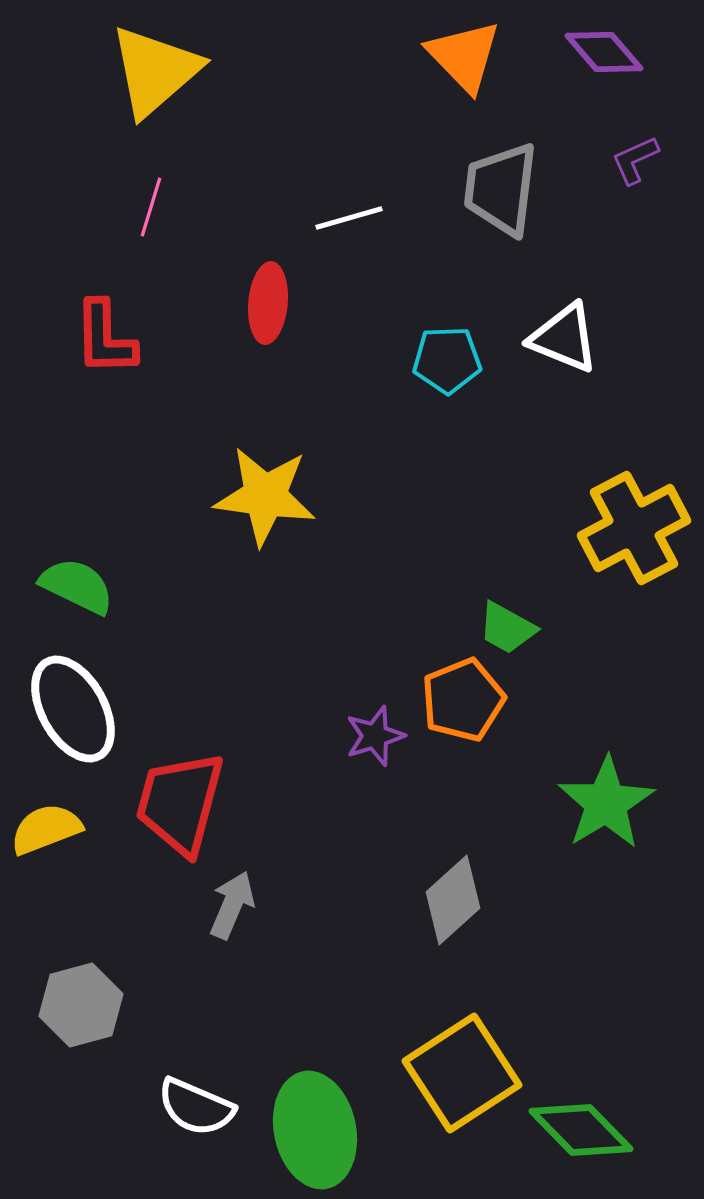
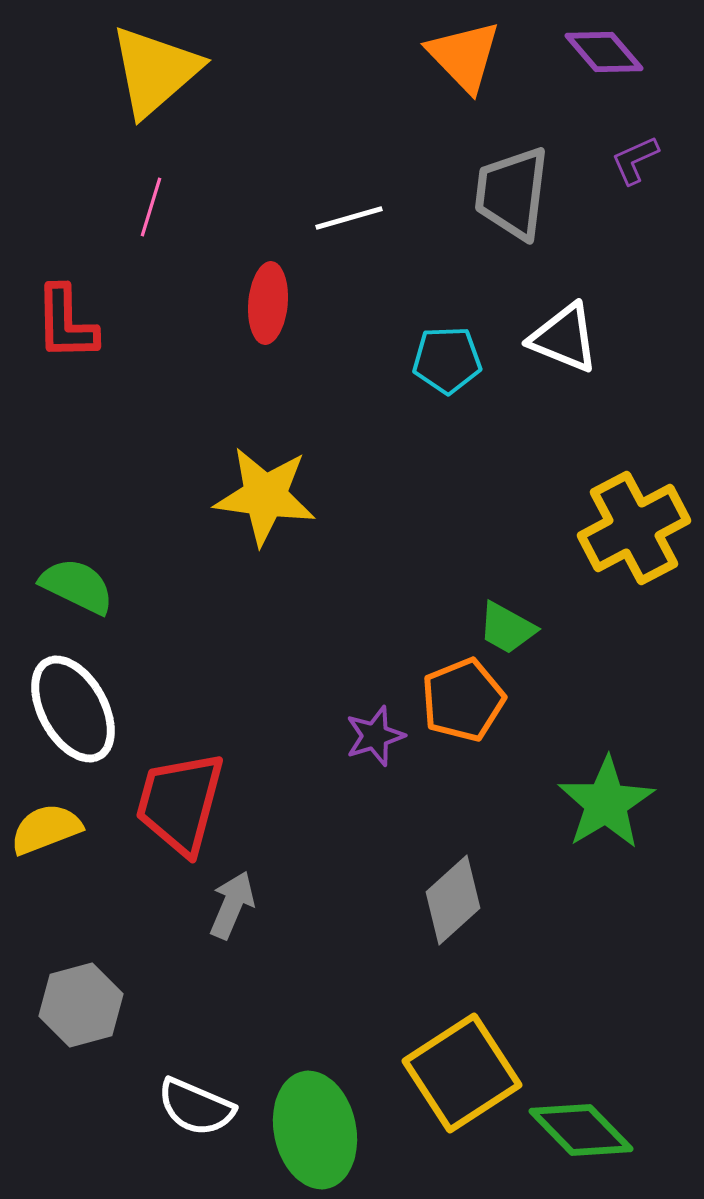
gray trapezoid: moved 11 px right, 4 px down
red L-shape: moved 39 px left, 15 px up
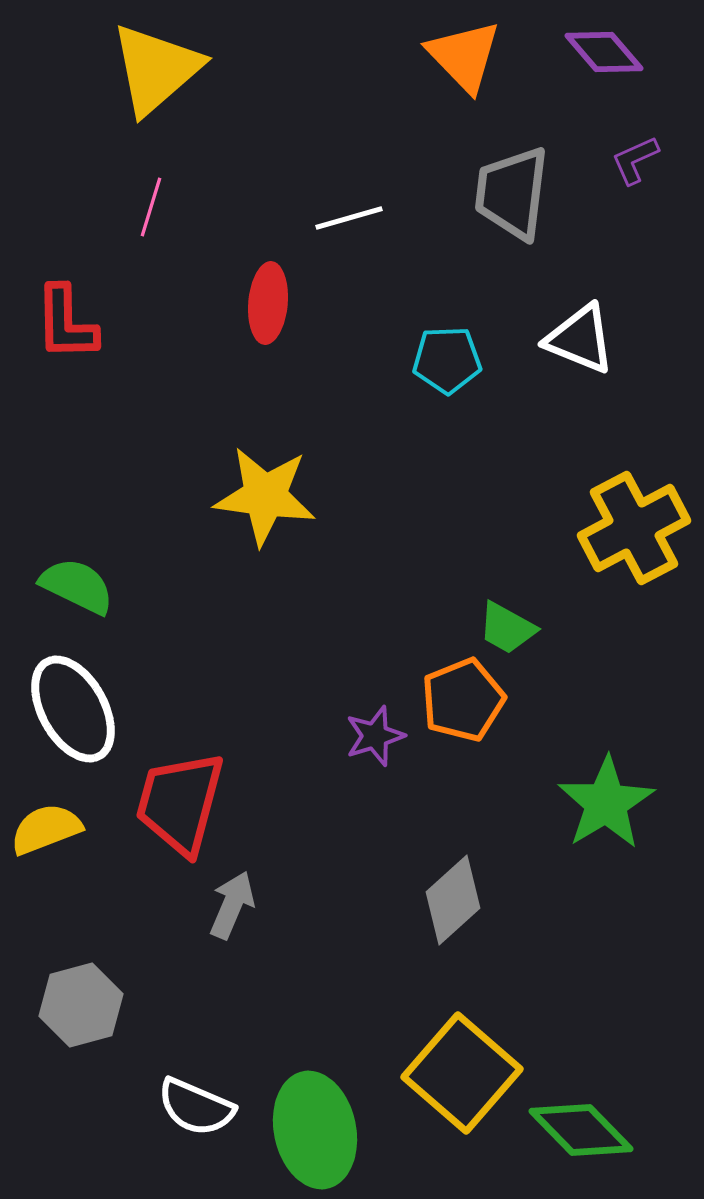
yellow triangle: moved 1 px right, 2 px up
white triangle: moved 16 px right, 1 px down
yellow square: rotated 16 degrees counterclockwise
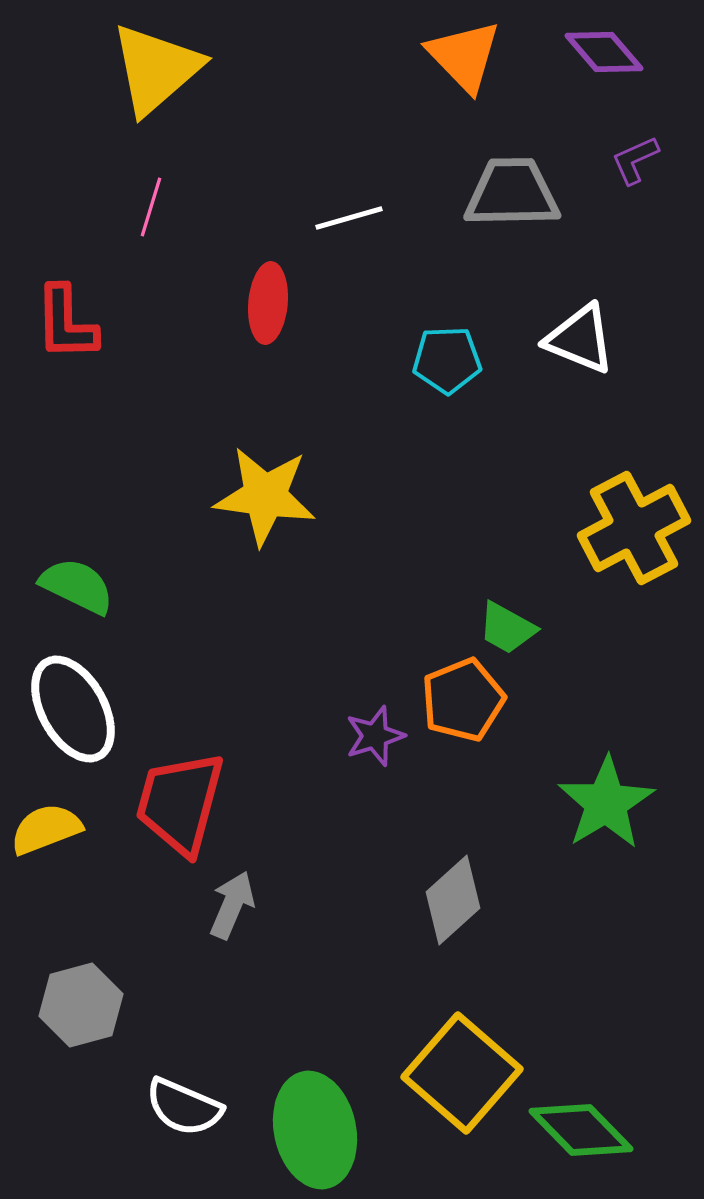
gray trapezoid: rotated 82 degrees clockwise
white semicircle: moved 12 px left
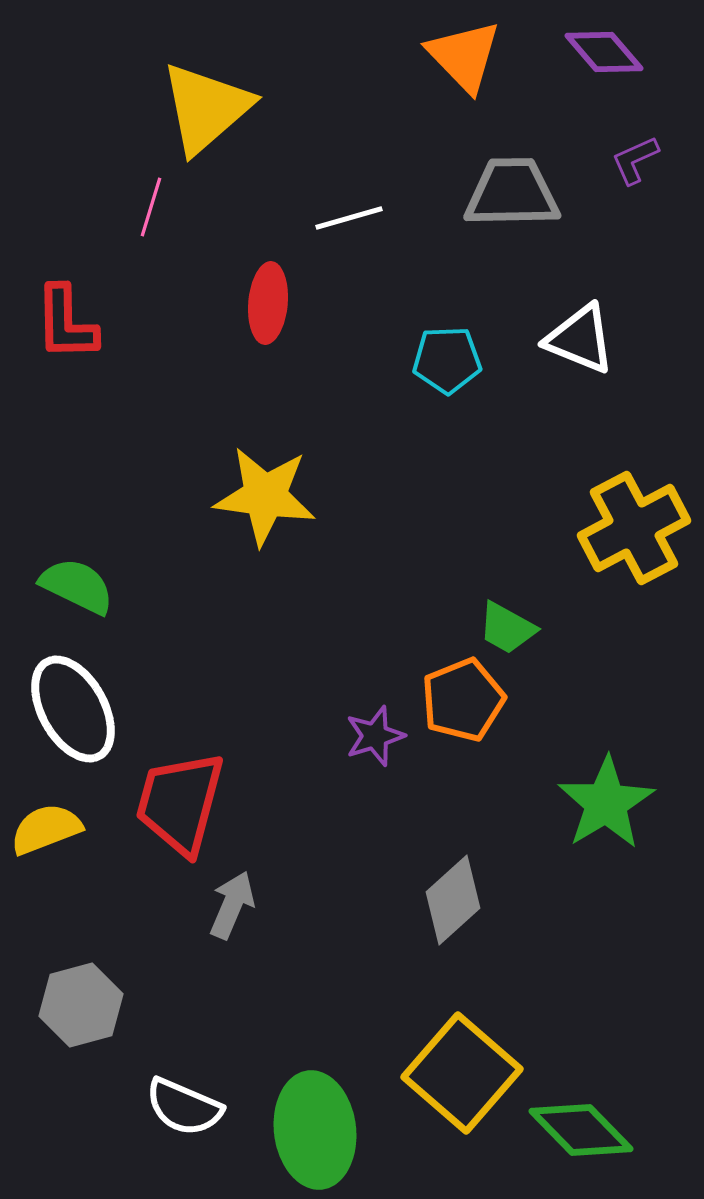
yellow triangle: moved 50 px right, 39 px down
green ellipse: rotated 5 degrees clockwise
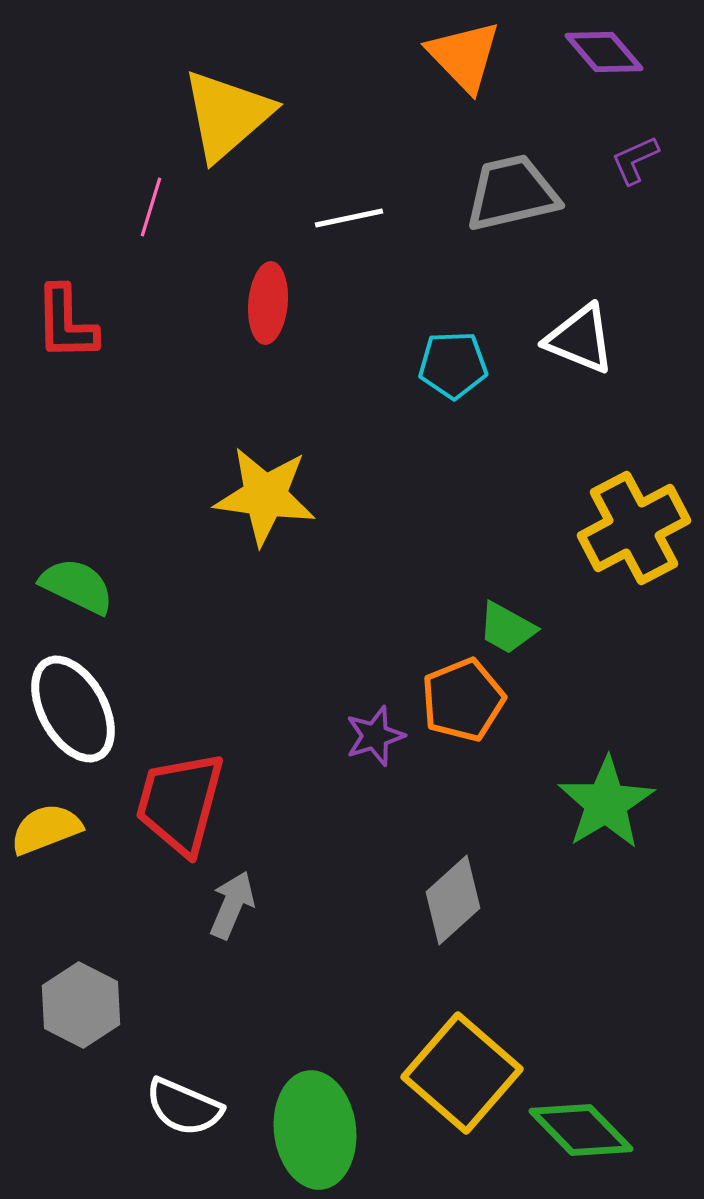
yellow triangle: moved 21 px right, 7 px down
gray trapezoid: rotated 12 degrees counterclockwise
white line: rotated 4 degrees clockwise
cyan pentagon: moved 6 px right, 5 px down
gray hexagon: rotated 18 degrees counterclockwise
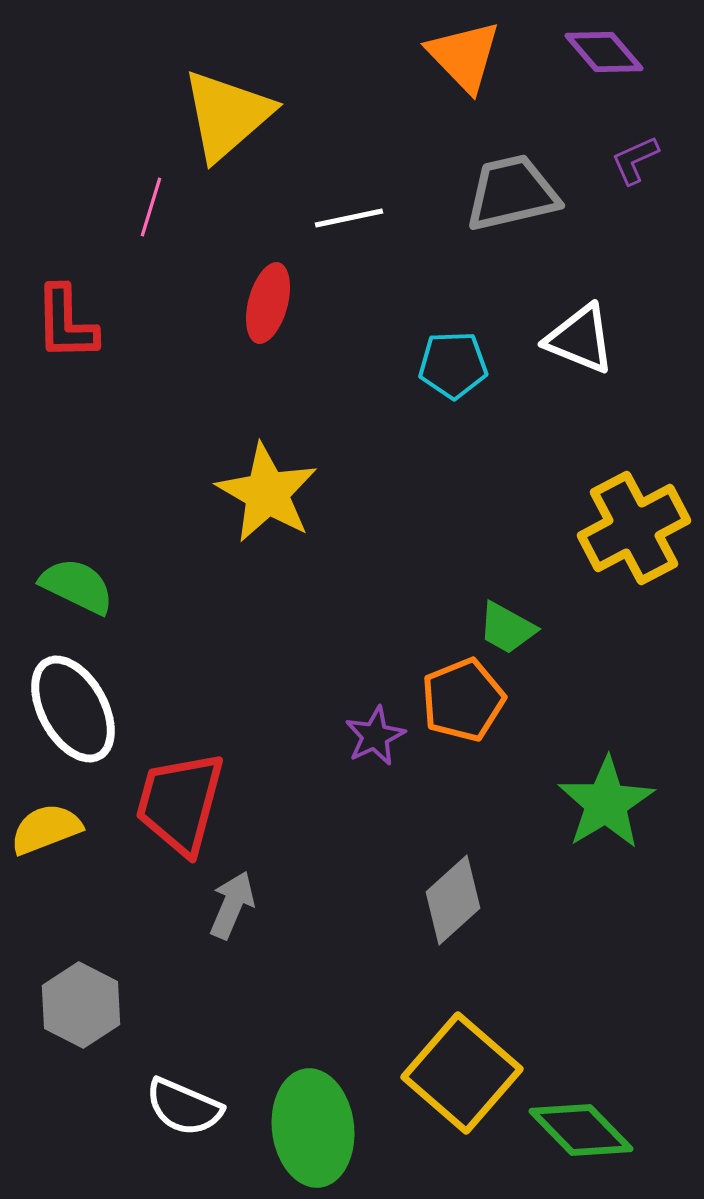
red ellipse: rotated 10 degrees clockwise
yellow star: moved 2 px right, 3 px up; rotated 22 degrees clockwise
purple star: rotated 8 degrees counterclockwise
green ellipse: moved 2 px left, 2 px up
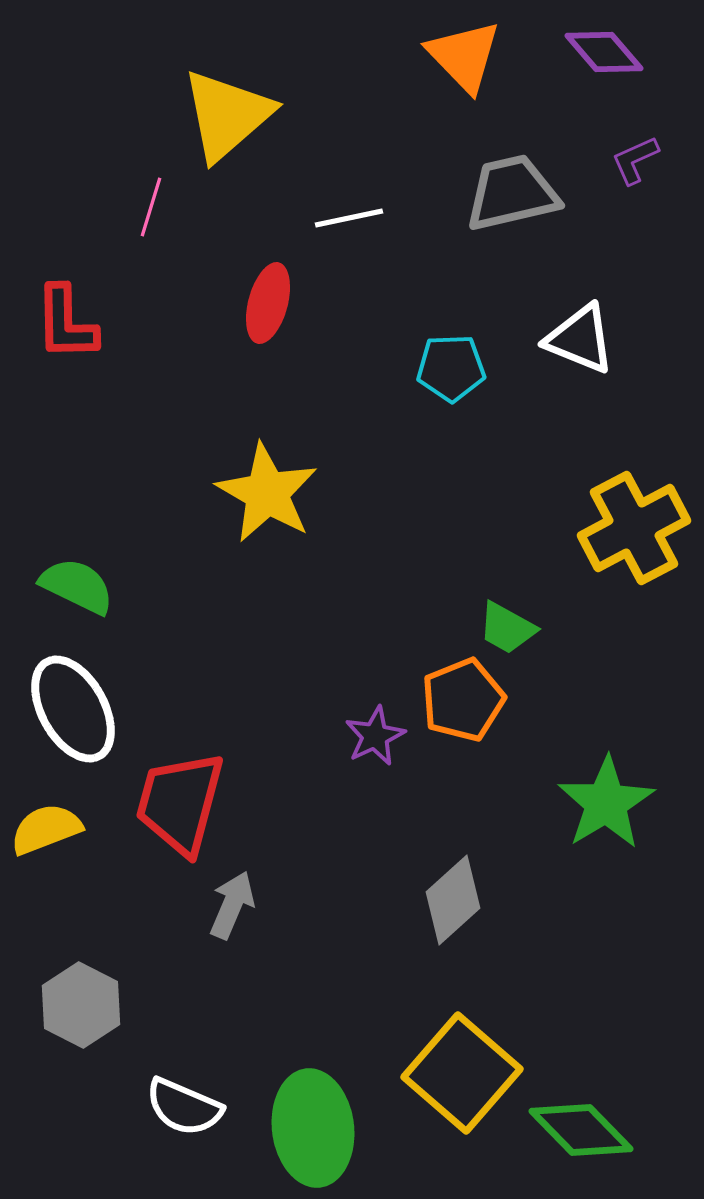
cyan pentagon: moved 2 px left, 3 px down
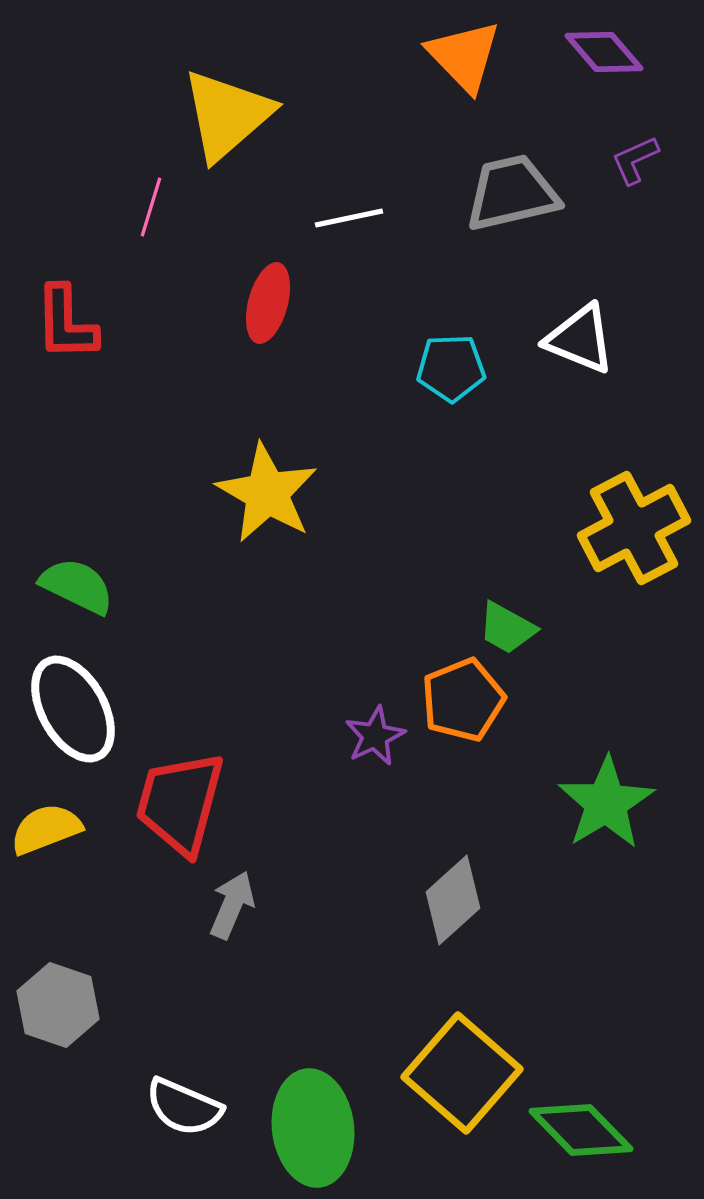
gray hexagon: moved 23 px left; rotated 8 degrees counterclockwise
